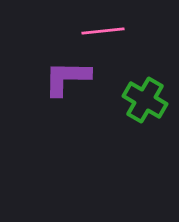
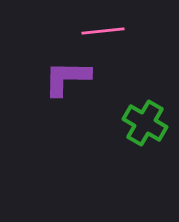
green cross: moved 23 px down
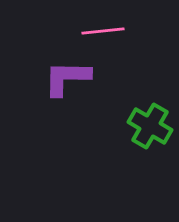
green cross: moved 5 px right, 3 px down
